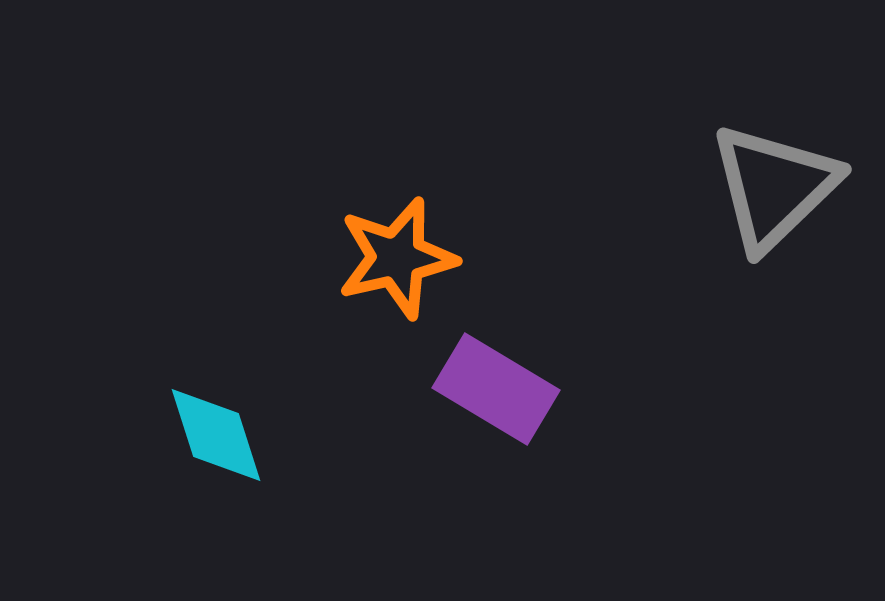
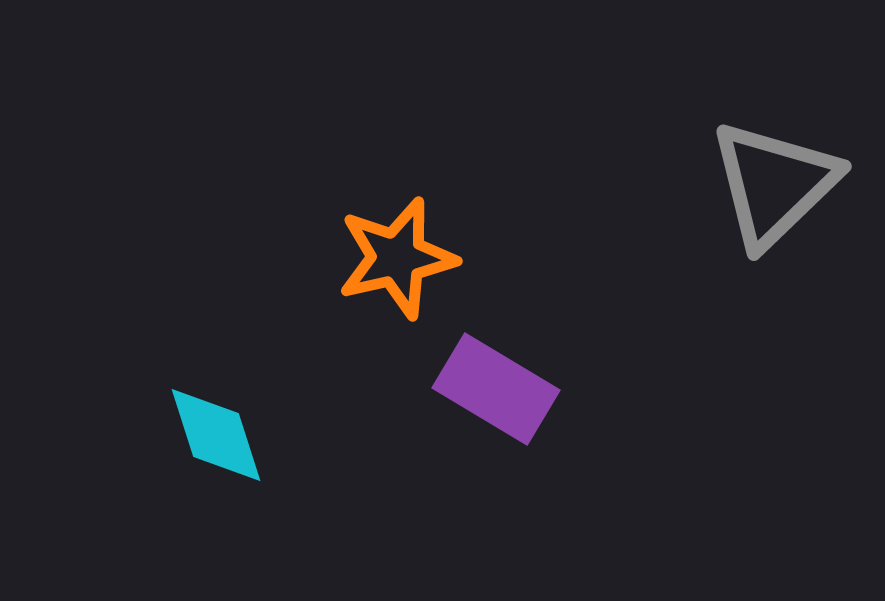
gray triangle: moved 3 px up
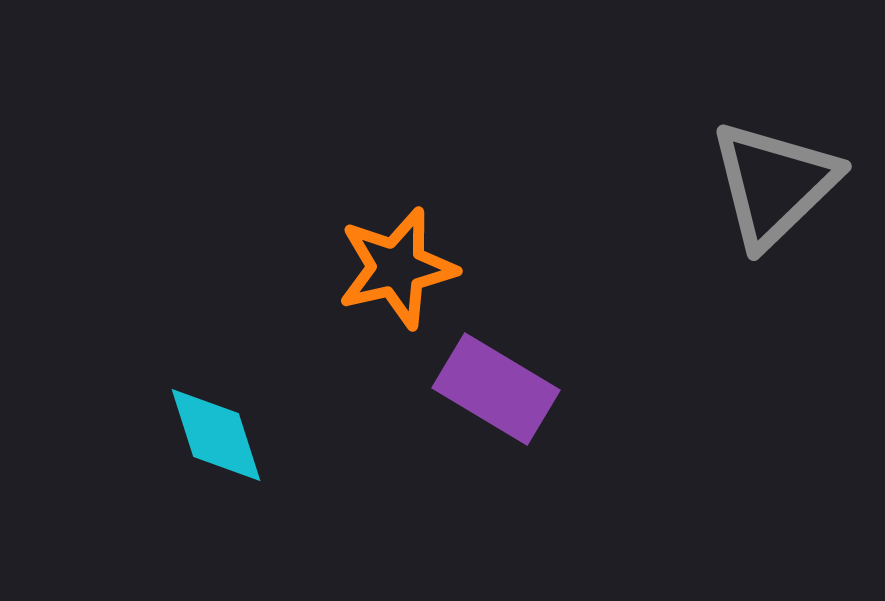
orange star: moved 10 px down
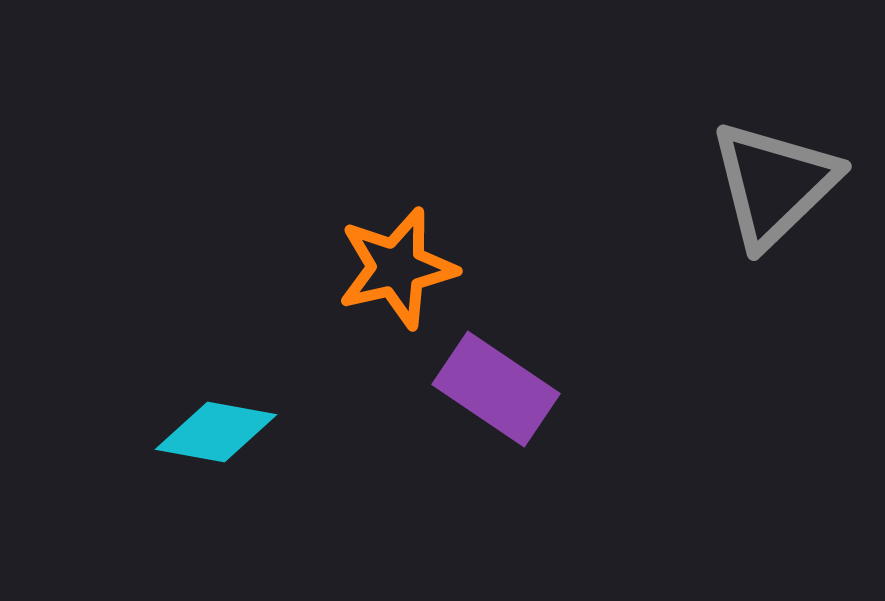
purple rectangle: rotated 3 degrees clockwise
cyan diamond: moved 3 px up; rotated 62 degrees counterclockwise
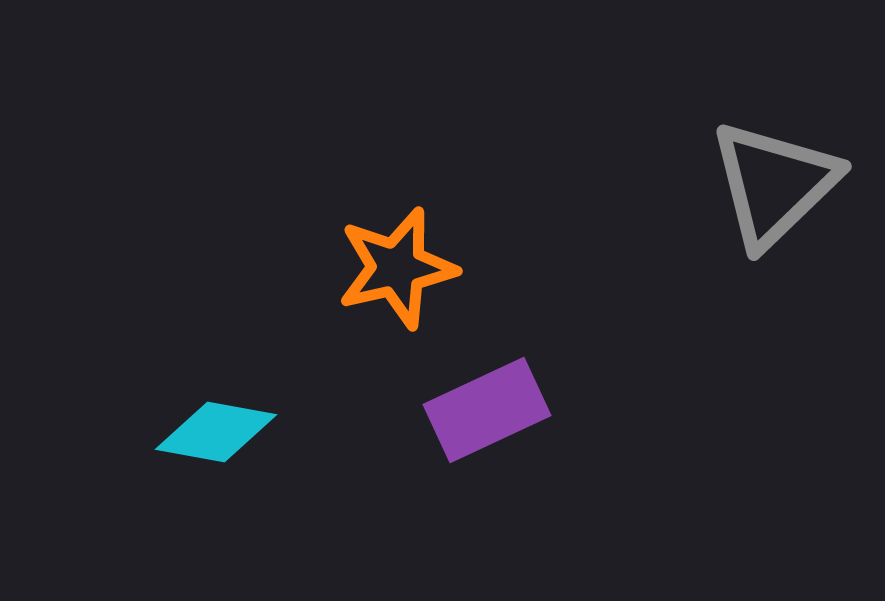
purple rectangle: moved 9 px left, 21 px down; rotated 59 degrees counterclockwise
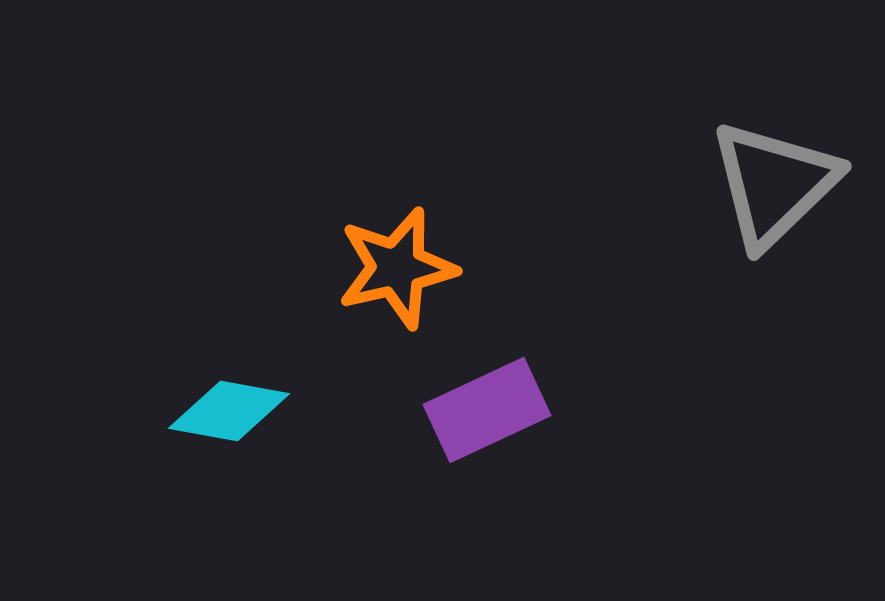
cyan diamond: moved 13 px right, 21 px up
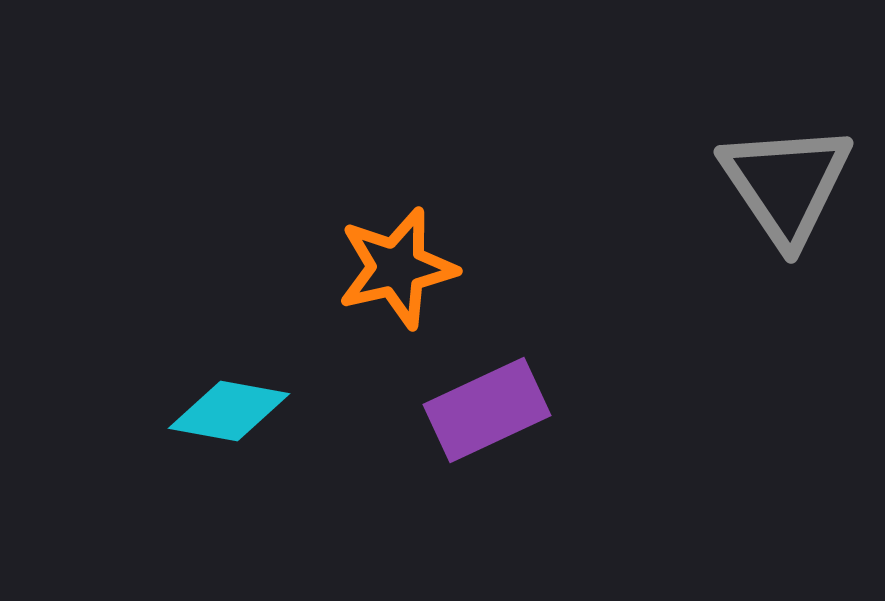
gray triangle: moved 12 px right; rotated 20 degrees counterclockwise
